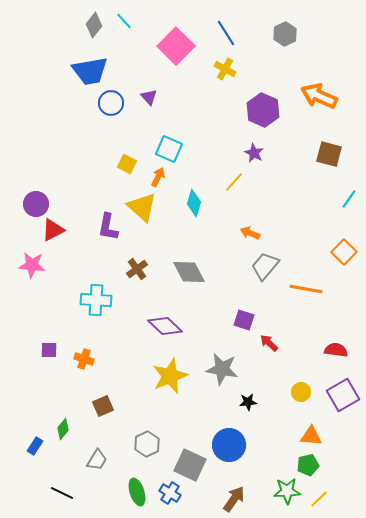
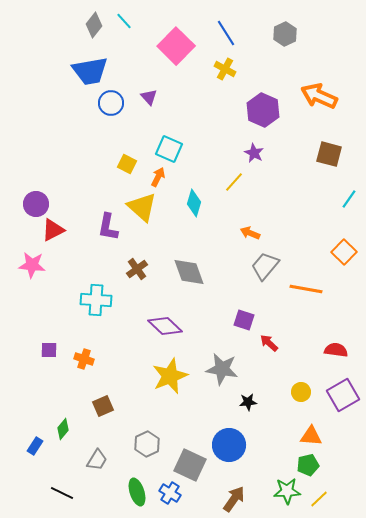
gray diamond at (189, 272): rotated 8 degrees clockwise
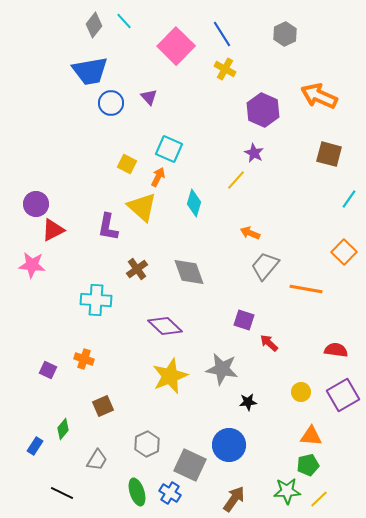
blue line at (226, 33): moved 4 px left, 1 px down
yellow line at (234, 182): moved 2 px right, 2 px up
purple square at (49, 350): moved 1 px left, 20 px down; rotated 24 degrees clockwise
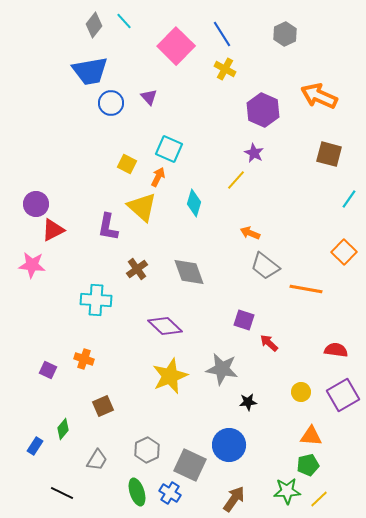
gray trapezoid at (265, 266): rotated 92 degrees counterclockwise
gray hexagon at (147, 444): moved 6 px down
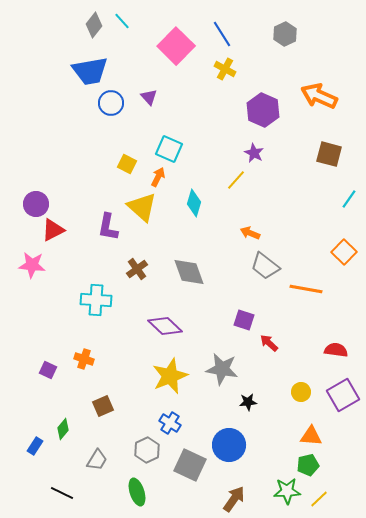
cyan line at (124, 21): moved 2 px left
blue cross at (170, 493): moved 70 px up
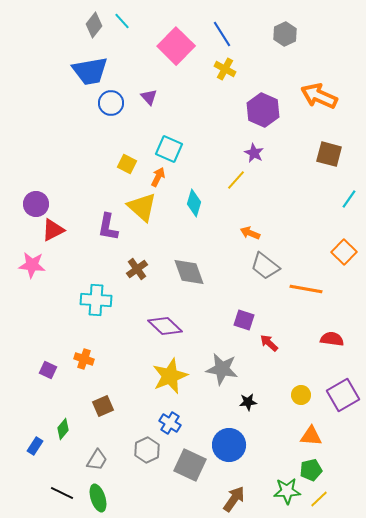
red semicircle at (336, 350): moved 4 px left, 11 px up
yellow circle at (301, 392): moved 3 px down
green pentagon at (308, 465): moved 3 px right, 5 px down
green ellipse at (137, 492): moved 39 px left, 6 px down
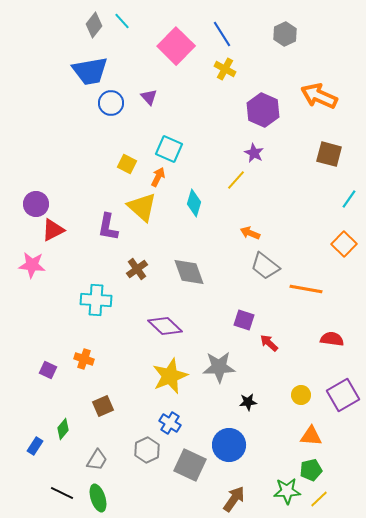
orange square at (344, 252): moved 8 px up
gray star at (222, 369): moved 3 px left, 2 px up; rotated 12 degrees counterclockwise
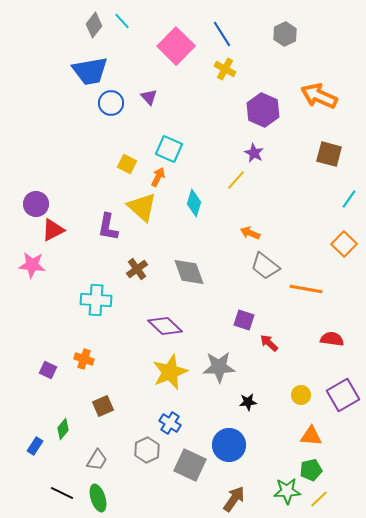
yellow star at (170, 376): moved 4 px up
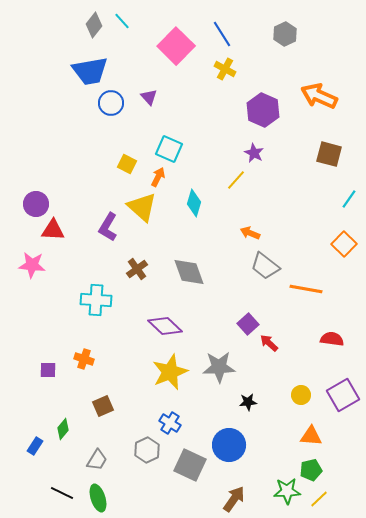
purple L-shape at (108, 227): rotated 20 degrees clockwise
red triangle at (53, 230): rotated 30 degrees clockwise
purple square at (244, 320): moved 4 px right, 4 px down; rotated 30 degrees clockwise
purple square at (48, 370): rotated 24 degrees counterclockwise
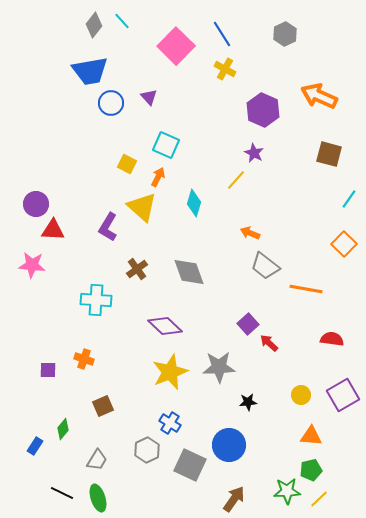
cyan square at (169, 149): moved 3 px left, 4 px up
